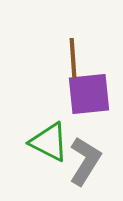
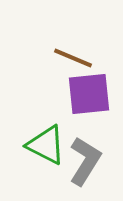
brown line: rotated 63 degrees counterclockwise
green triangle: moved 3 px left, 3 px down
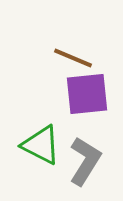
purple square: moved 2 px left
green triangle: moved 5 px left
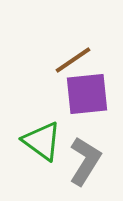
brown line: moved 2 px down; rotated 57 degrees counterclockwise
green triangle: moved 1 px right, 4 px up; rotated 9 degrees clockwise
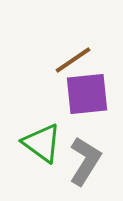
green triangle: moved 2 px down
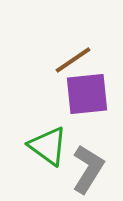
green triangle: moved 6 px right, 3 px down
gray L-shape: moved 3 px right, 8 px down
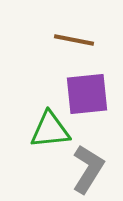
brown line: moved 1 px right, 20 px up; rotated 45 degrees clockwise
green triangle: moved 2 px right, 16 px up; rotated 42 degrees counterclockwise
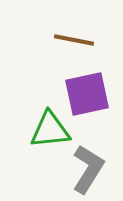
purple square: rotated 6 degrees counterclockwise
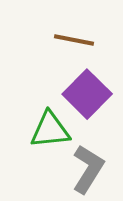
purple square: rotated 33 degrees counterclockwise
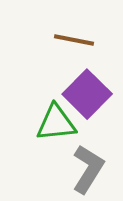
green triangle: moved 6 px right, 7 px up
